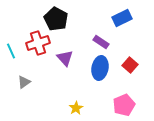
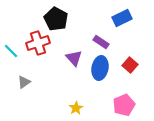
cyan line: rotated 21 degrees counterclockwise
purple triangle: moved 9 px right
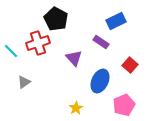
blue rectangle: moved 6 px left, 3 px down
blue ellipse: moved 13 px down; rotated 15 degrees clockwise
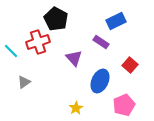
red cross: moved 1 px up
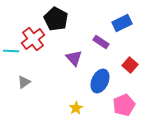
blue rectangle: moved 6 px right, 2 px down
red cross: moved 5 px left, 3 px up; rotated 20 degrees counterclockwise
cyan line: rotated 42 degrees counterclockwise
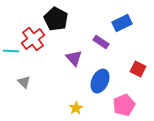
red square: moved 8 px right, 4 px down; rotated 14 degrees counterclockwise
gray triangle: rotated 40 degrees counterclockwise
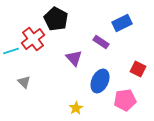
cyan line: rotated 21 degrees counterclockwise
pink pentagon: moved 1 px right, 5 px up; rotated 15 degrees clockwise
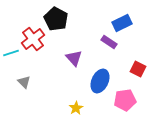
purple rectangle: moved 8 px right
cyan line: moved 2 px down
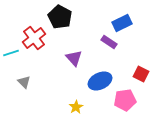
black pentagon: moved 4 px right, 2 px up
red cross: moved 1 px right, 1 px up
red square: moved 3 px right, 5 px down
blue ellipse: rotated 40 degrees clockwise
yellow star: moved 1 px up
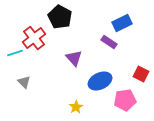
cyan line: moved 4 px right
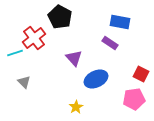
blue rectangle: moved 2 px left, 1 px up; rotated 36 degrees clockwise
purple rectangle: moved 1 px right, 1 px down
blue ellipse: moved 4 px left, 2 px up
pink pentagon: moved 9 px right, 1 px up
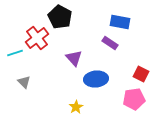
red cross: moved 3 px right
blue ellipse: rotated 20 degrees clockwise
